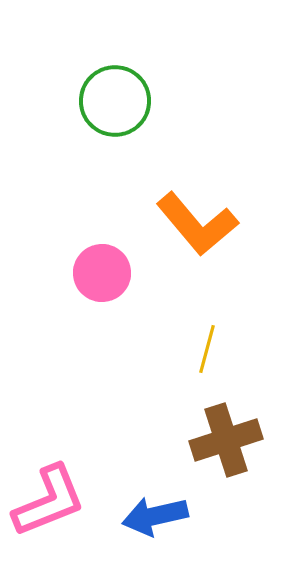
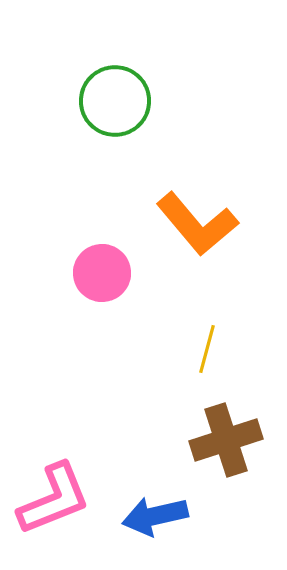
pink L-shape: moved 5 px right, 2 px up
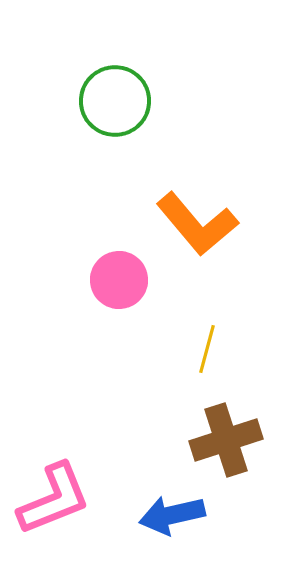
pink circle: moved 17 px right, 7 px down
blue arrow: moved 17 px right, 1 px up
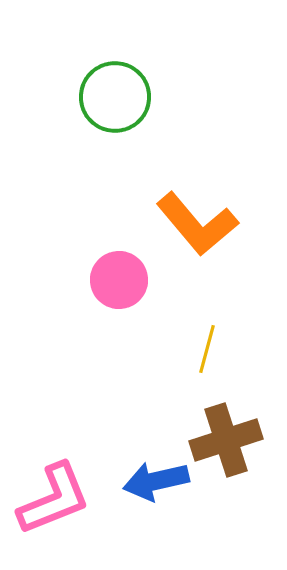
green circle: moved 4 px up
blue arrow: moved 16 px left, 34 px up
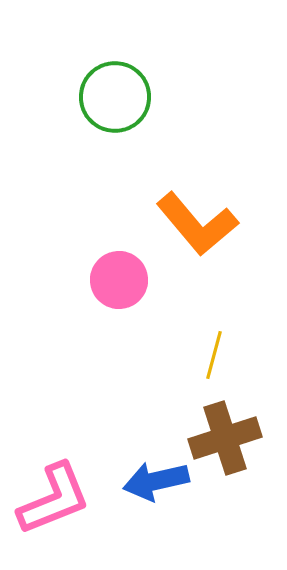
yellow line: moved 7 px right, 6 px down
brown cross: moved 1 px left, 2 px up
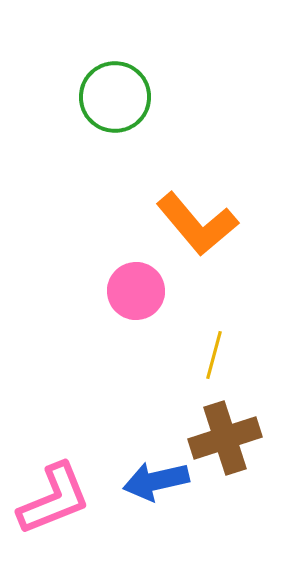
pink circle: moved 17 px right, 11 px down
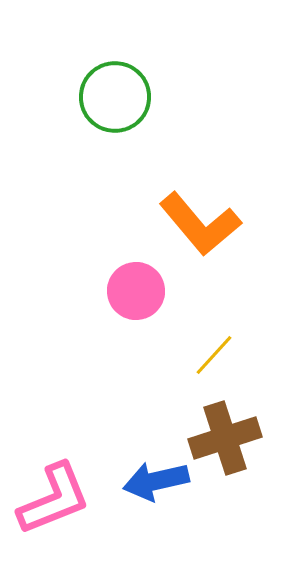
orange L-shape: moved 3 px right
yellow line: rotated 27 degrees clockwise
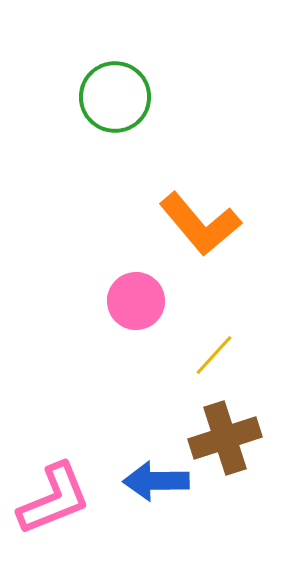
pink circle: moved 10 px down
blue arrow: rotated 12 degrees clockwise
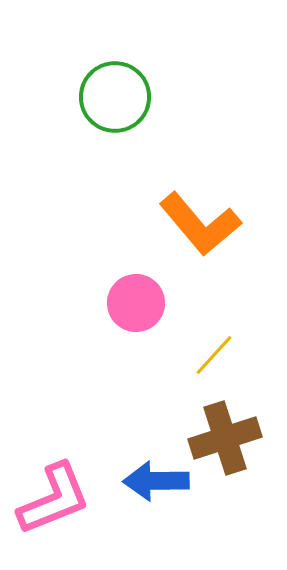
pink circle: moved 2 px down
